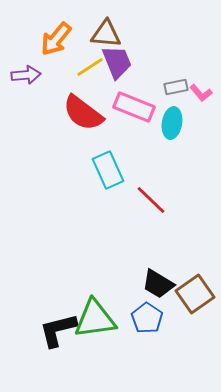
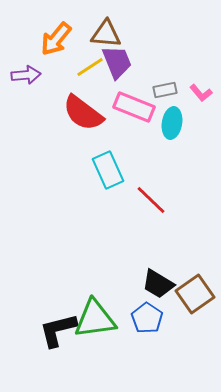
gray rectangle: moved 11 px left, 3 px down
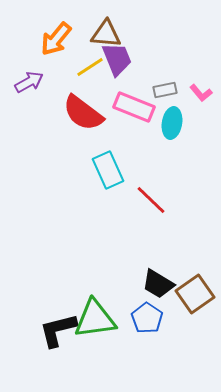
purple trapezoid: moved 3 px up
purple arrow: moved 3 px right, 7 px down; rotated 24 degrees counterclockwise
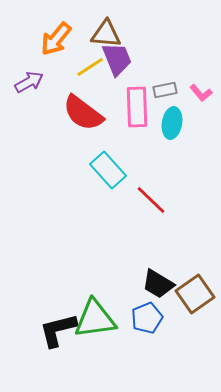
pink rectangle: moved 3 px right; rotated 66 degrees clockwise
cyan rectangle: rotated 18 degrees counterclockwise
blue pentagon: rotated 16 degrees clockwise
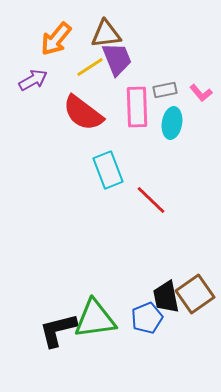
brown triangle: rotated 12 degrees counterclockwise
purple arrow: moved 4 px right, 2 px up
cyan rectangle: rotated 21 degrees clockwise
black trapezoid: moved 8 px right, 13 px down; rotated 48 degrees clockwise
